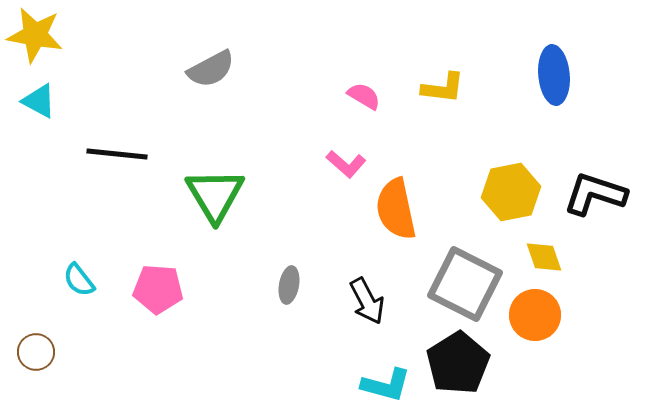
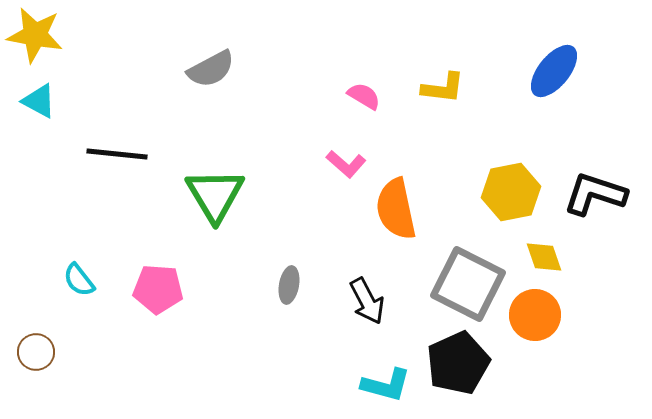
blue ellipse: moved 4 px up; rotated 44 degrees clockwise
gray square: moved 3 px right
black pentagon: rotated 8 degrees clockwise
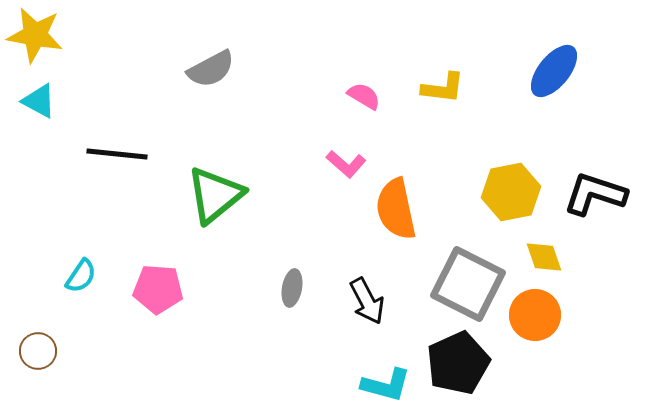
green triangle: rotated 22 degrees clockwise
cyan semicircle: moved 2 px right, 4 px up; rotated 108 degrees counterclockwise
gray ellipse: moved 3 px right, 3 px down
brown circle: moved 2 px right, 1 px up
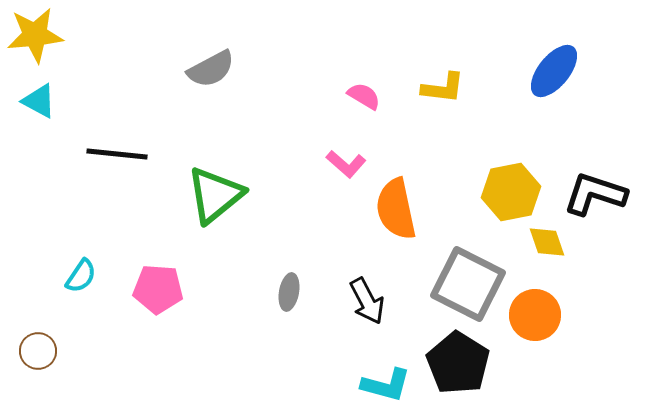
yellow star: rotated 16 degrees counterclockwise
yellow diamond: moved 3 px right, 15 px up
gray ellipse: moved 3 px left, 4 px down
black pentagon: rotated 16 degrees counterclockwise
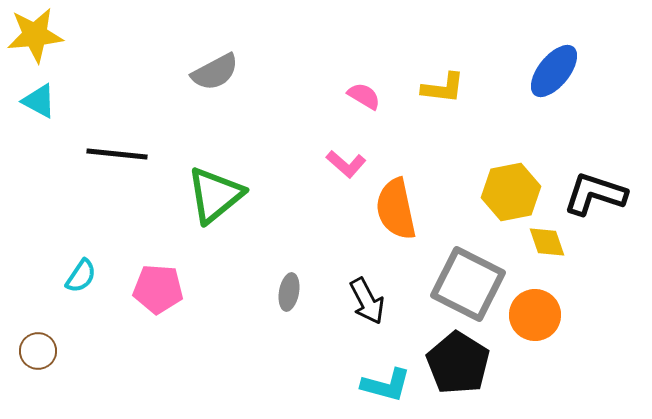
gray semicircle: moved 4 px right, 3 px down
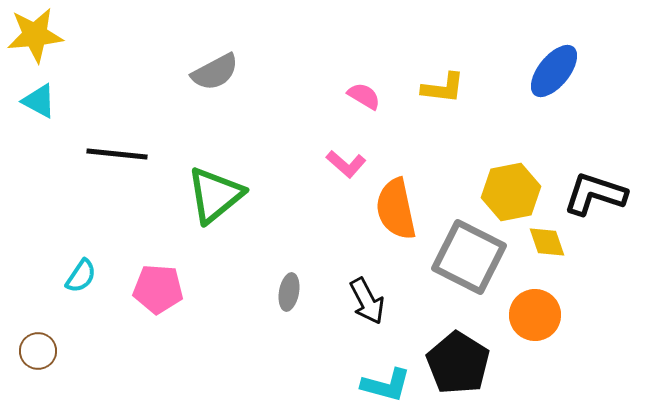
gray square: moved 1 px right, 27 px up
